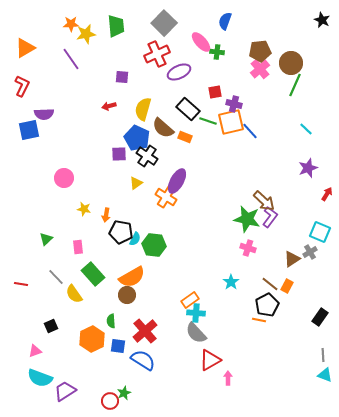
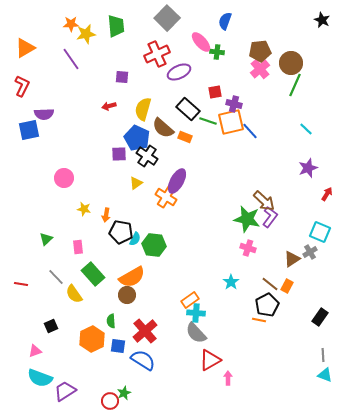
gray square at (164, 23): moved 3 px right, 5 px up
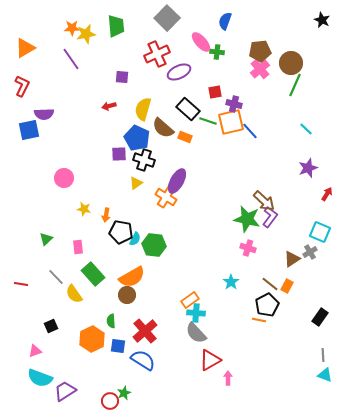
orange star at (71, 24): moved 1 px right, 4 px down
black cross at (147, 156): moved 3 px left, 4 px down; rotated 15 degrees counterclockwise
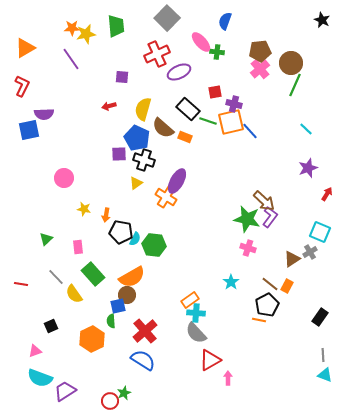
blue square at (118, 346): moved 40 px up; rotated 21 degrees counterclockwise
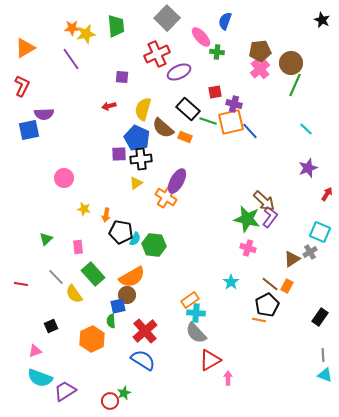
pink ellipse at (201, 42): moved 5 px up
black cross at (144, 160): moved 3 px left, 1 px up; rotated 25 degrees counterclockwise
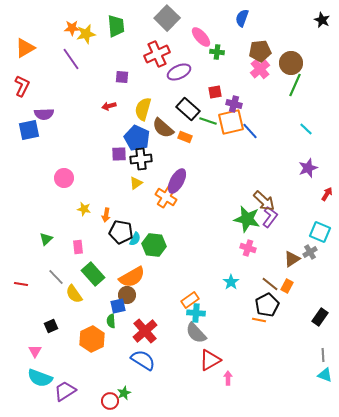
blue semicircle at (225, 21): moved 17 px right, 3 px up
pink triangle at (35, 351): rotated 40 degrees counterclockwise
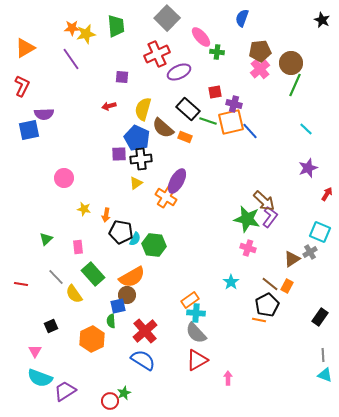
red triangle at (210, 360): moved 13 px left
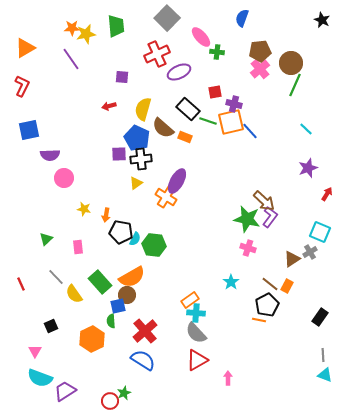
purple semicircle at (44, 114): moved 6 px right, 41 px down
green rectangle at (93, 274): moved 7 px right, 8 px down
red line at (21, 284): rotated 56 degrees clockwise
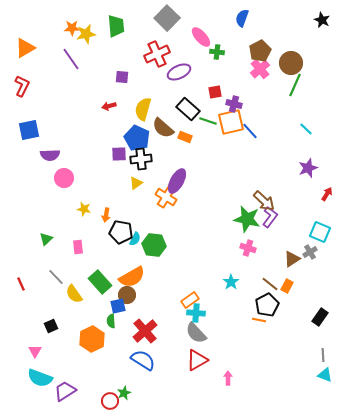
brown pentagon at (260, 51): rotated 20 degrees counterclockwise
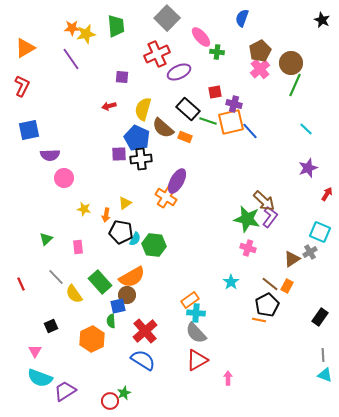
yellow triangle at (136, 183): moved 11 px left, 20 px down
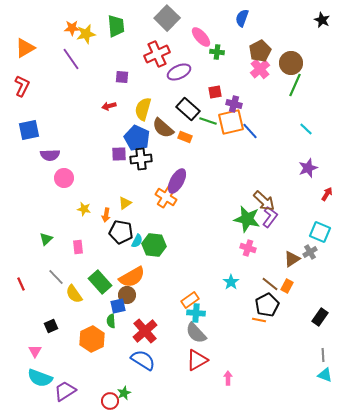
cyan semicircle at (135, 239): moved 2 px right, 2 px down
